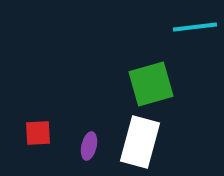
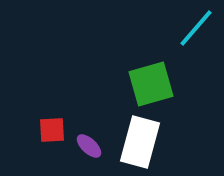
cyan line: moved 1 px right, 1 px down; rotated 42 degrees counterclockwise
red square: moved 14 px right, 3 px up
purple ellipse: rotated 60 degrees counterclockwise
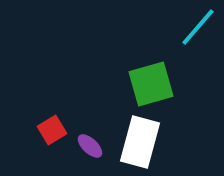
cyan line: moved 2 px right, 1 px up
red square: rotated 28 degrees counterclockwise
purple ellipse: moved 1 px right
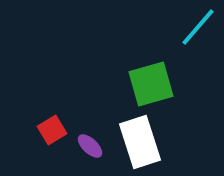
white rectangle: rotated 33 degrees counterclockwise
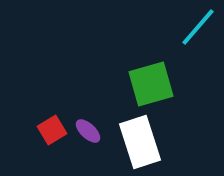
purple ellipse: moved 2 px left, 15 px up
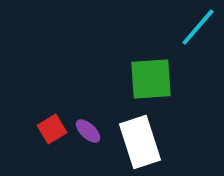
green square: moved 5 px up; rotated 12 degrees clockwise
red square: moved 1 px up
